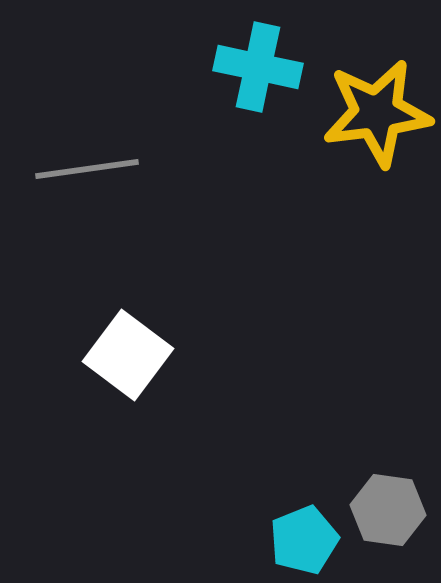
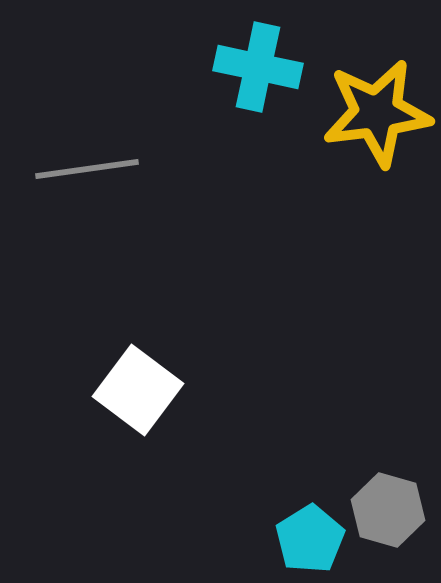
white square: moved 10 px right, 35 px down
gray hexagon: rotated 8 degrees clockwise
cyan pentagon: moved 6 px right, 1 px up; rotated 10 degrees counterclockwise
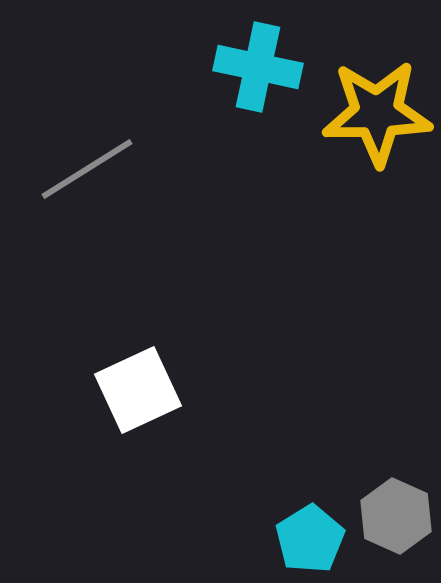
yellow star: rotated 6 degrees clockwise
gray line: rotated 24 degrees counterclockwise
white square: rotated 28 degrees clockwise
gray hexagon: moved 8 px right, 6 px down; rotated 8 degrees clockwise
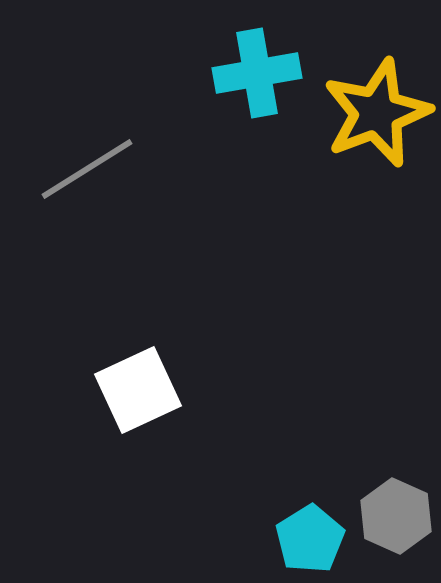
cyan cross: moved 1 px left, 6 px down; rotated 22 degrees counterclockwise
yellow star: rotated 20 degrees counterclockwise
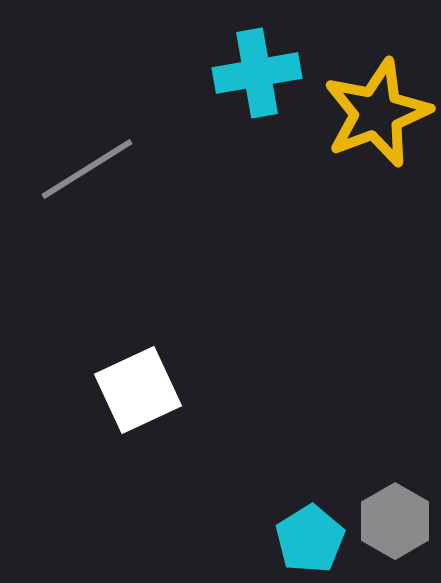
gray hexagon: moved 1 px left, 5 px down; rotated 6 degrees clockwise
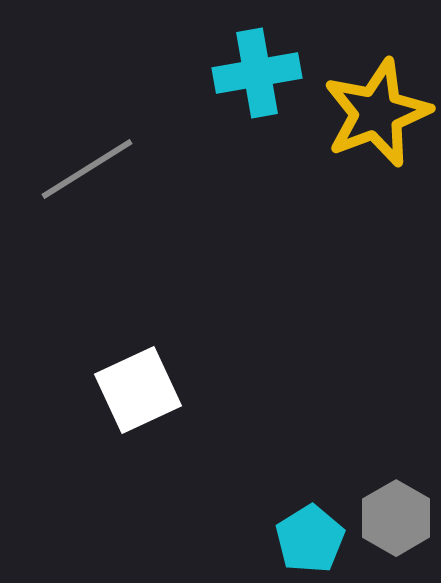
gray hexagon: moved 1 px right, 3 px up
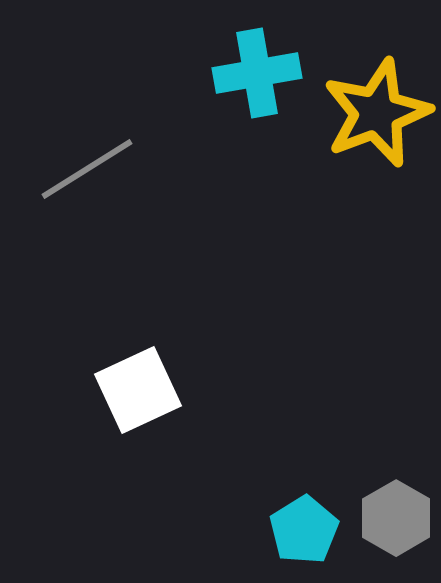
cyan pentagon: moved 6 px left, 9 px up
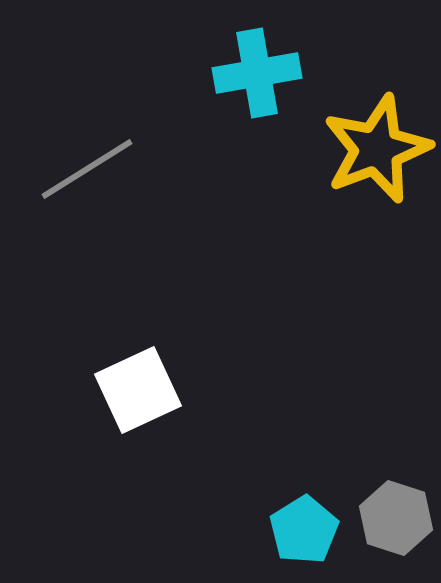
yellow star: moved 36 px down
gray hexagon: rotated 12 degrees counterclockwise
